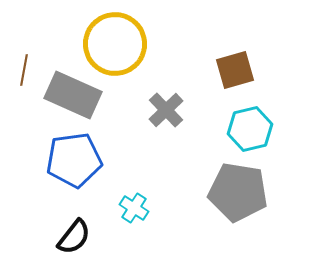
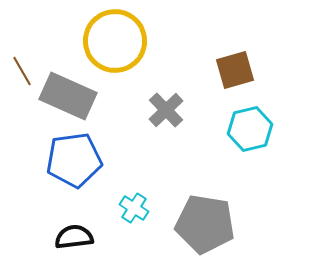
yellow circle: moved 3 px up
brown line: moved 2 px left, 1 px down; rotated 40 degrees counterclockwise
gray rectangle: moved 5 px left, 1 px down
gray pentagon: moved 33 px left, 32 px down
black semicircle: rotated 135 degrees counterclockwise
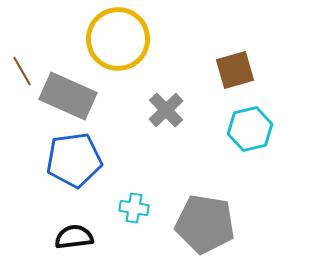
yellow circle: moved 3 px right, 2 px up
cyan cross: rotated 24 degrees counterclockwise
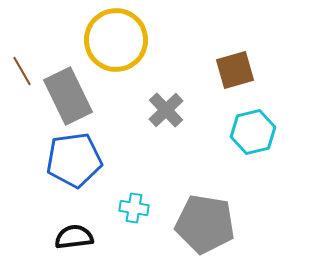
yellow circle: moved 2 px left, 1 px down
gray rectangle: rotated 40 degrees clockwise
cyan hexagon: moved 3 px right, 3 px down
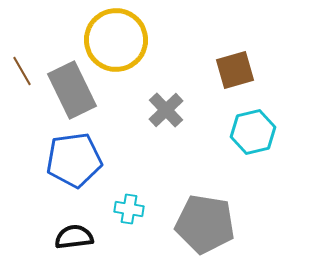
gray rectangle: moved 4 px right, 6 px up
cyan cross: moved 5 px left, 1 px down
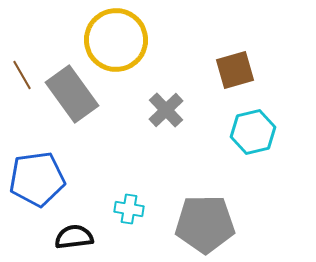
brown line: moved 4 px down
gray rectangle: moved 4 px down; rotated 10 degrees counterclockwise
blue pentagon: moved 37 px left, 19 px down
gray pentagon: rotated 10 degrees counterclockwise
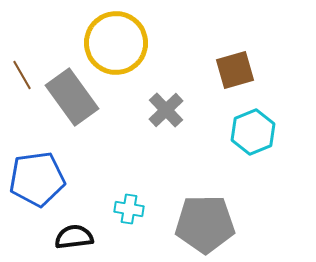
yellow circle: moved 3 px down
gray rectangle: moved 3 px down
cyan hexagon: rotated 9 degrees counterclockwise
